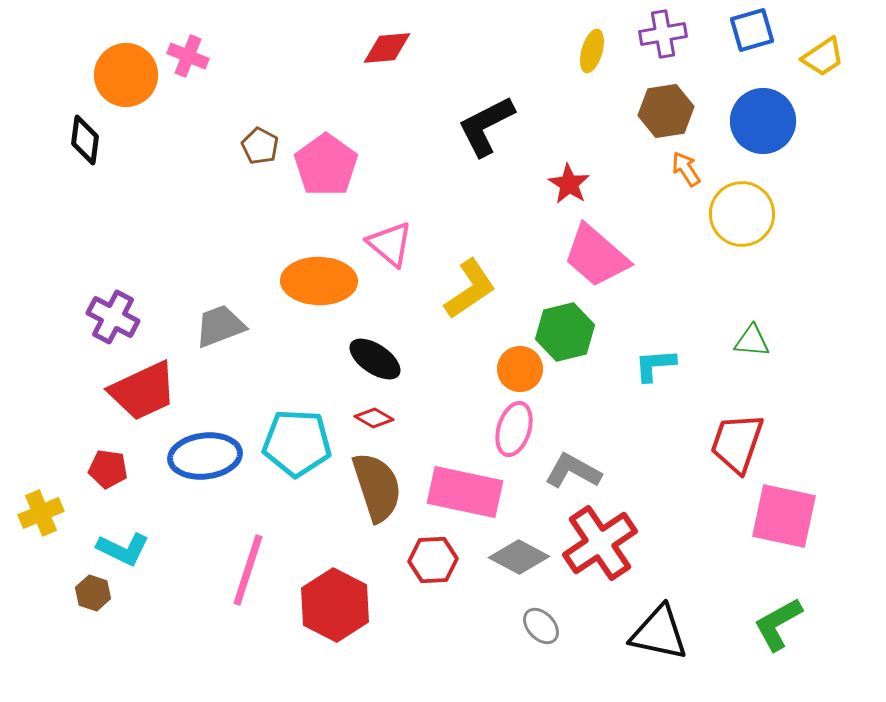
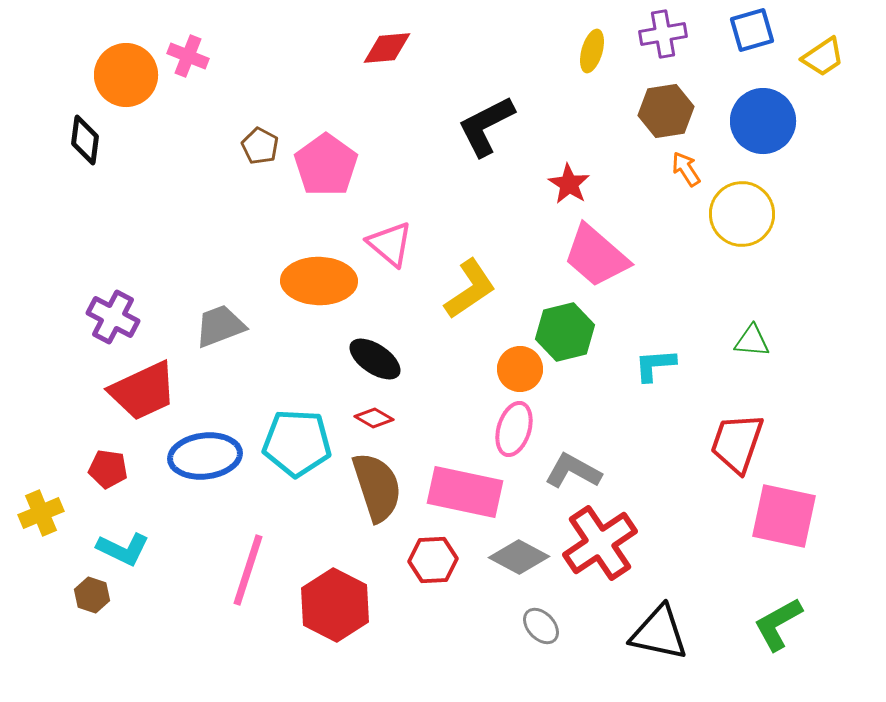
brown hexagon at (93, 593): moved 1 px left, 2 px down
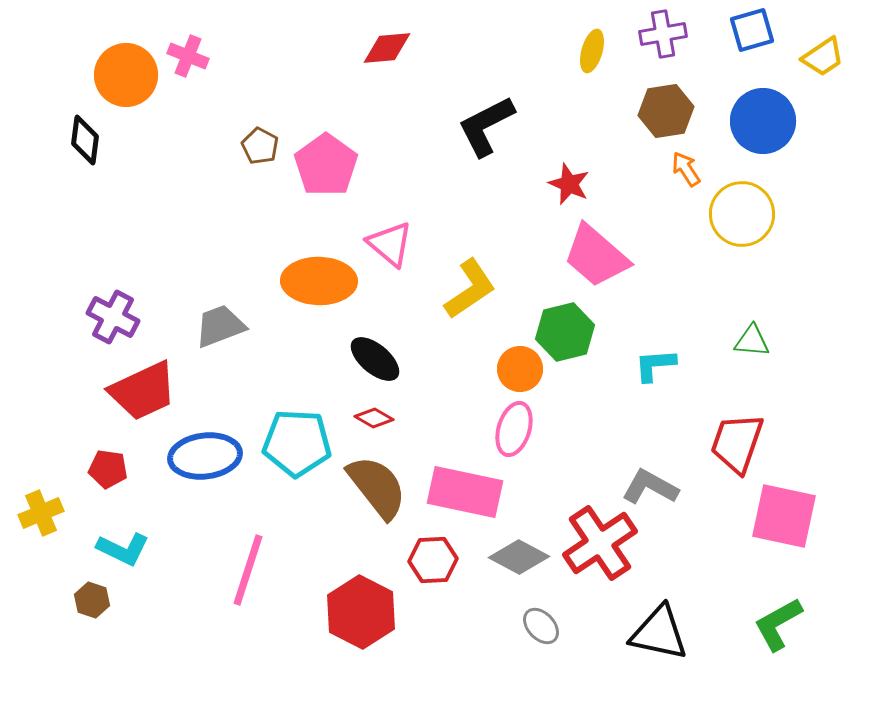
red star at (569, 184): rotated 9 degrees counterclockwise
black ellipse at (375, 359): rotated 6 degrees clockwise
gray L-shape at (573, 471): moved 77 px right, 16 px down
brown semicircle at (377, 487): rotated 20 degrees counterclockwise
brown hexagon at (92, 595): moved 5 px down
red hexagon at (335, 605): moved 26 px right, 7 px down
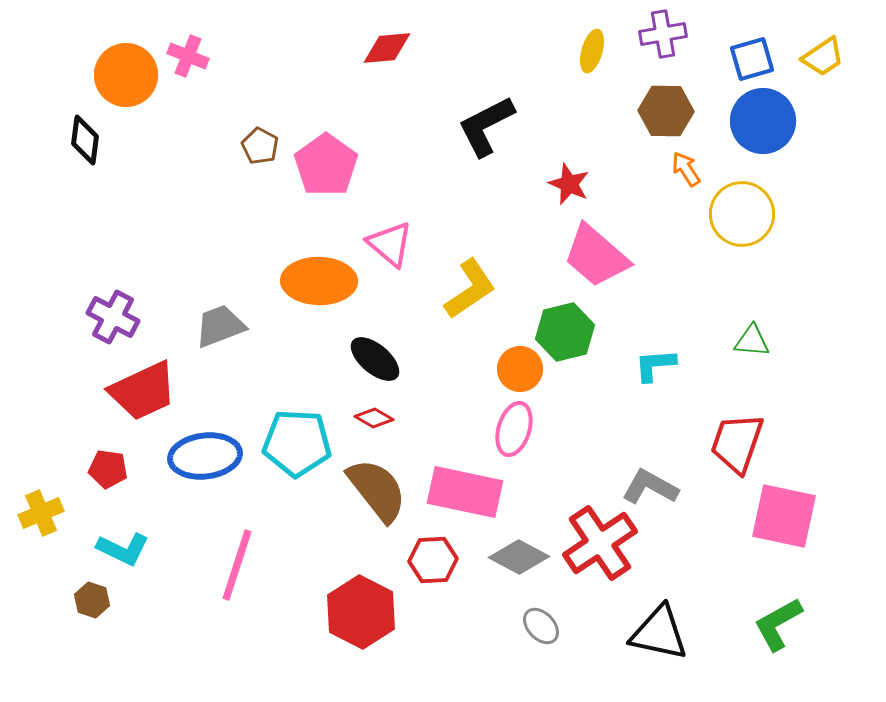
blue square at (752, 30): moved 29 px down
brown hexagon at (666, 111): rotated 10 degrees clockwise
brown semicircle at (377, 487): moved 3 px down
pink line at (248, 570): moved 11 px left, 5 px up
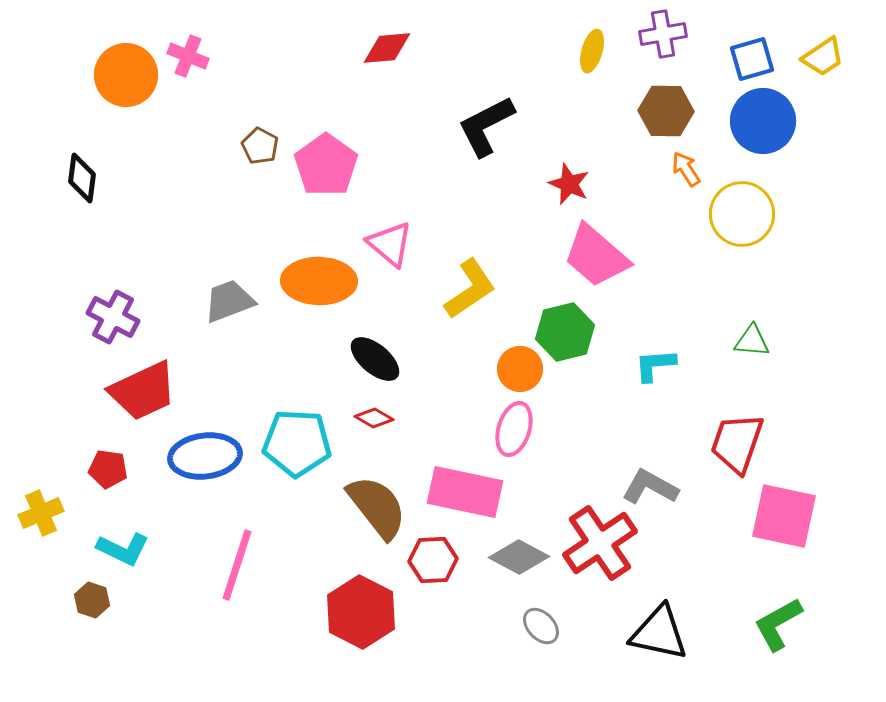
black diamond at (85, 140): moved 3 px left, 38 px down
gray trapezoid at (220, 326): moved 9 px right, 25 px up
brown semicircle at (377, 490): moved 17 px down
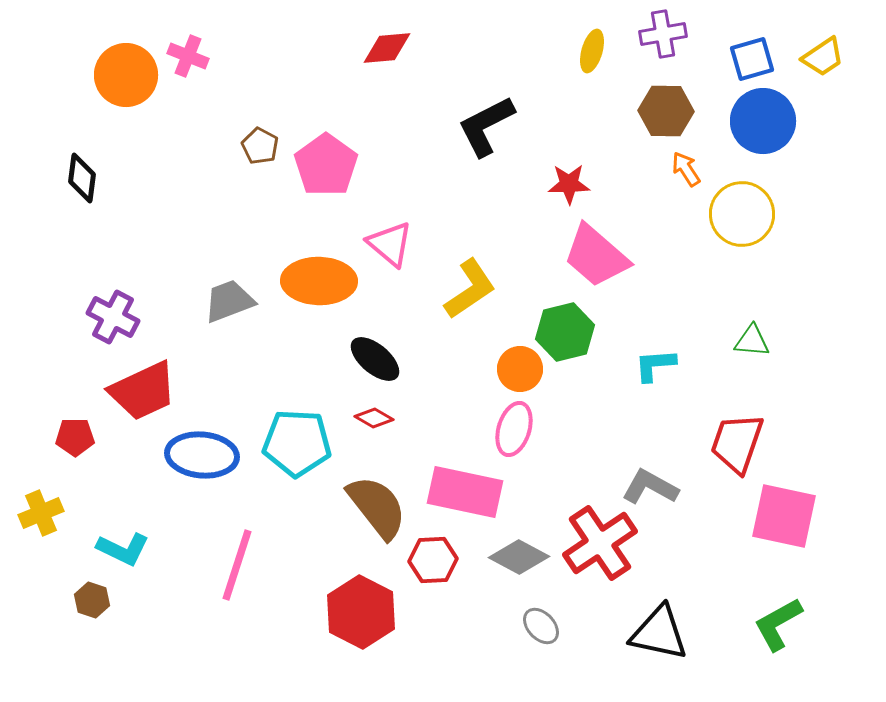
red star at (569, 184): rotated 24 degrees counterclockwise
blue ellipse at (205, 456): moved 3 px left, 1 px up; rotated 12 degrees clockwise
red pentagon at (108, 469): moved 33 px left, 32 px up; rotated 9 degrees counterclockwise
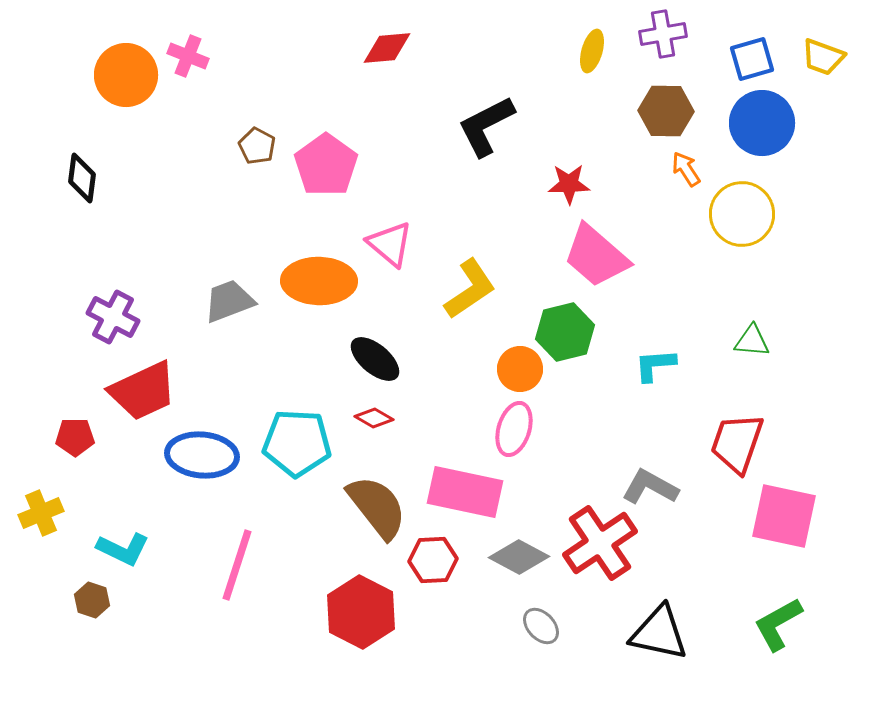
yellow trapezoid at (823, 57): rotated 54 degrees clockwise
blue circle at (763, 121): moved 1 px left, 2 px down
brown pentagon at (260, 146): moved 3 px left
